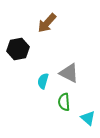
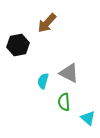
black hexagon: moved 4 px up
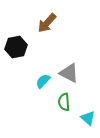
black hexagon: moved 2 px left, 2 px down
cyan semicircle: rotated 28 degrees clockwise
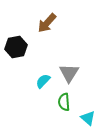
gray triangle: rotated 35 degrees clockwise
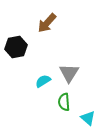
cyan semicircle: rotated 14 degrees clockwise
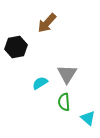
gray triangle: moved 2 px left, 1 px down
cyan semicircle: moved 3 px left, 2 px down
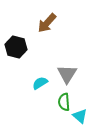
black hexagon: rotated 25 degrees clockwise
cyan triangle: moved 8 px left, 2 px up
